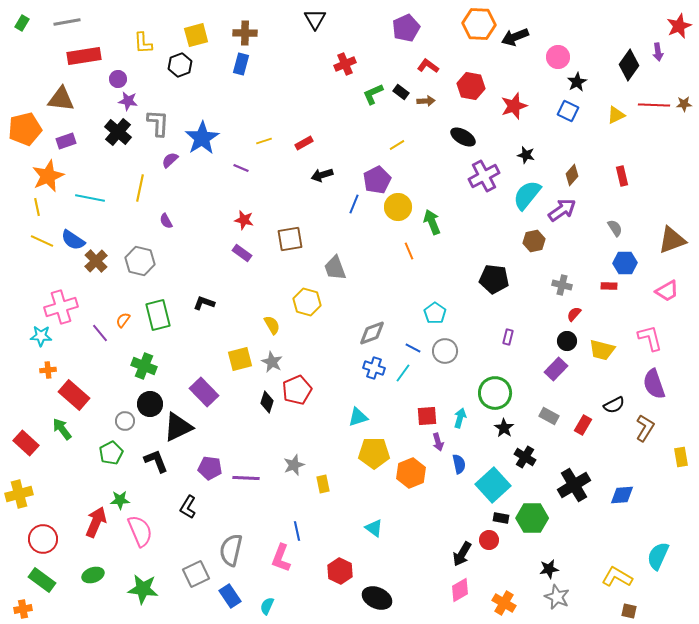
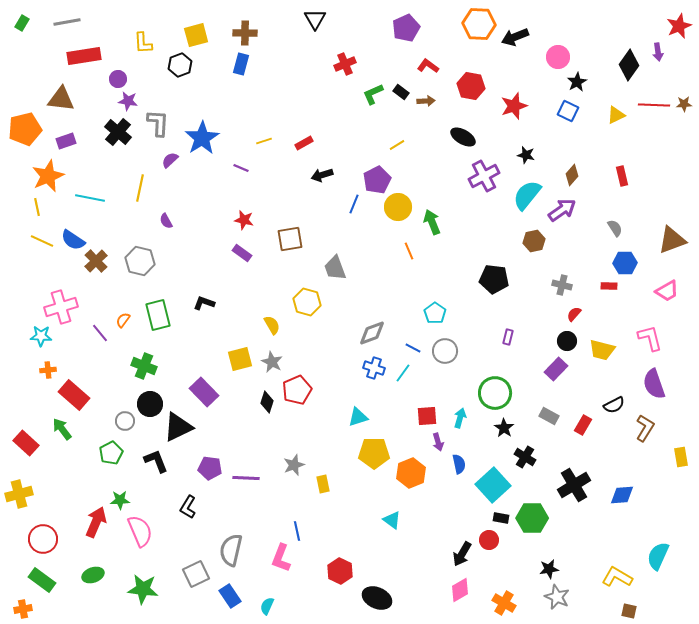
cyan triangle at (374, 528): moved 18 px right, 8 px up
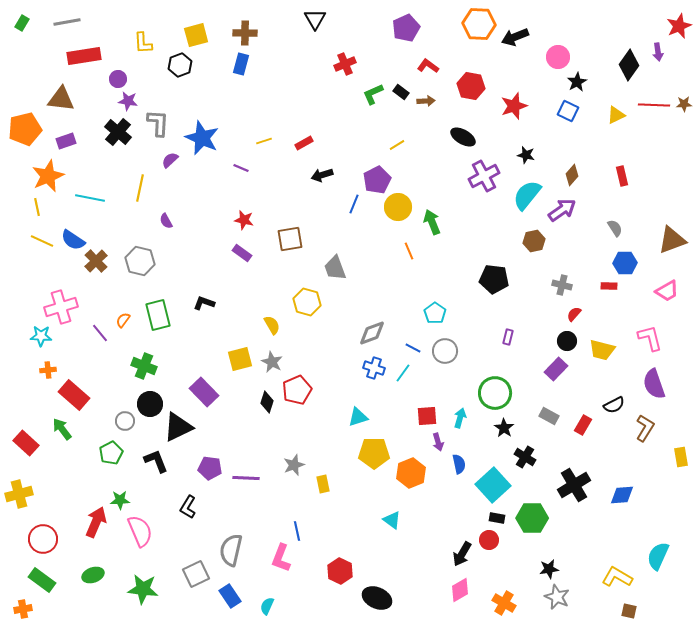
blue star at (202, 138): rotated 16 degrees counterclockwise
black rectangle at (501, 518): moved 4 px left
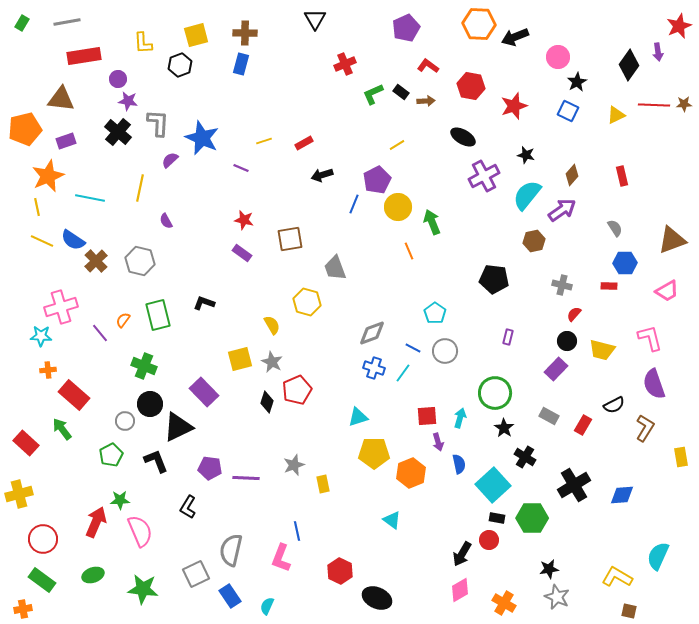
green pentagon at (111, 453): moved 2 px down
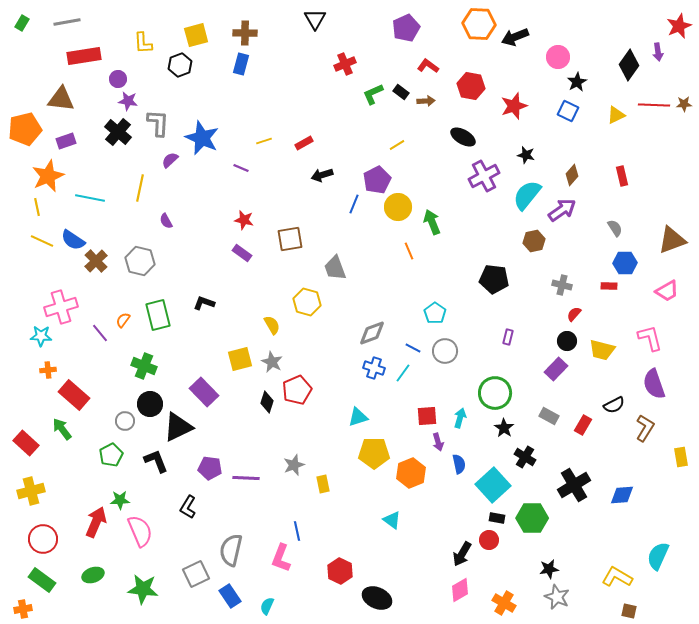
yellow cross at (19, 494): moved 12 px right, 3 px up
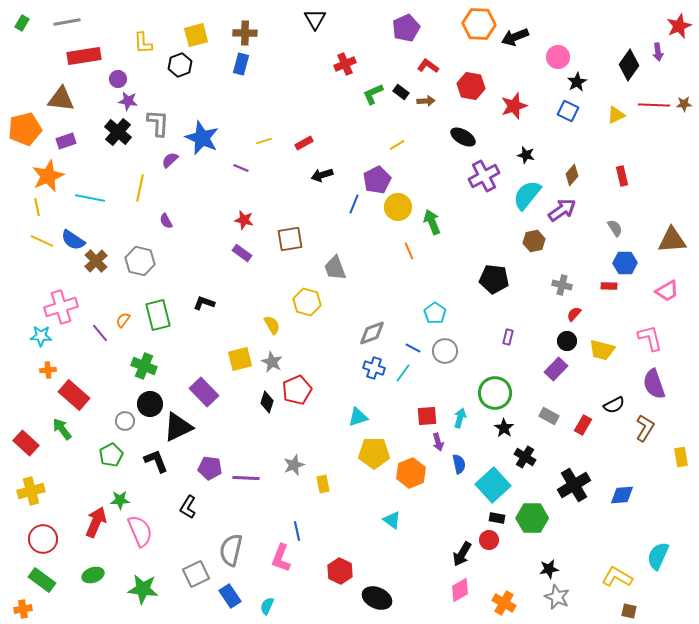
brown triangle at (672, 240): rotated 16 degrees clockwise
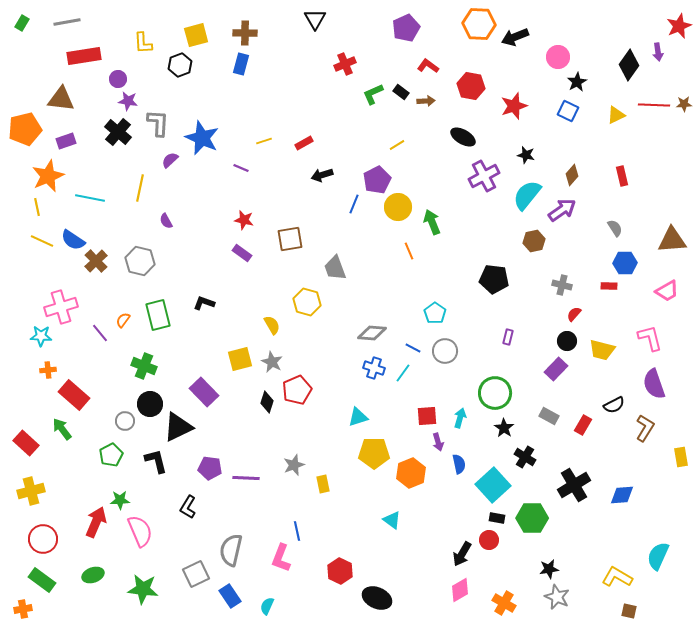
gray diamond at (372, 333): rotated 24 degrees clockwise
black L-shape at (156, 461): rotated 8 degrees clockwise
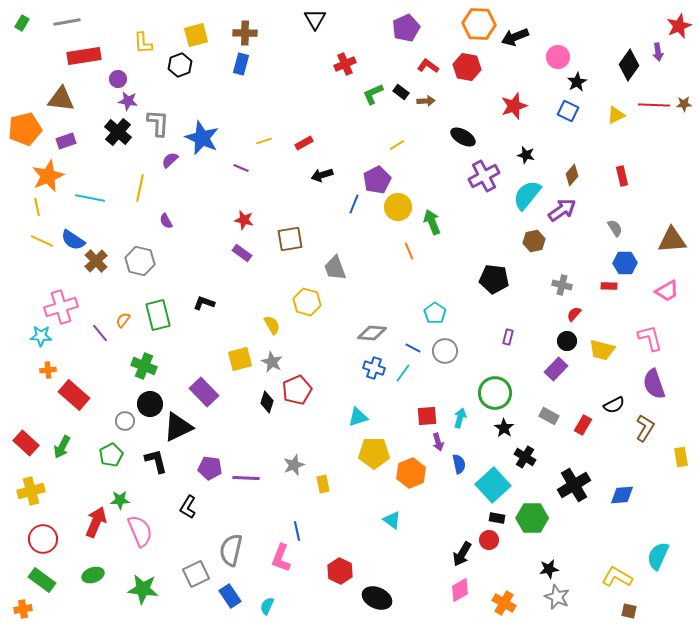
red hexagon at (471, 86): moved 4 px left, 19 px up
green arrow at (62, 429): moved 18 px down; rotated 115 degrees counterclockwise
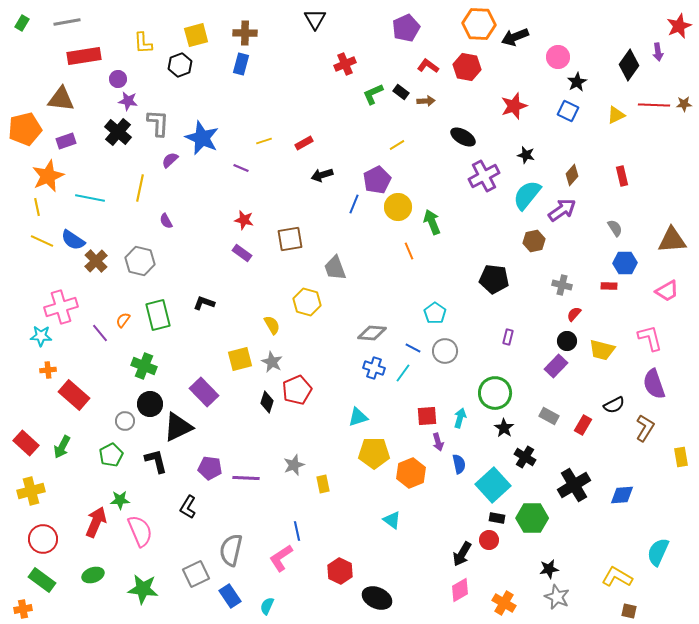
purple rectangle at (556, 369): moved 3 px up
cyan semicircle at (658, 556): moved 4 px up
pink L-shape at (281, 558): rotated 36 degrees clockwise
